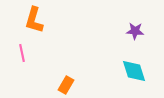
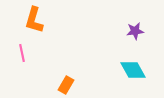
purple star: rotated 12 degrees counterclockwise
cyan diamond: moved 1 px left, 1 px up; rotated 12 degrees counterclockwise
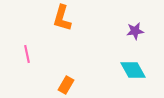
orange L-shape: moved 28 px right, 2 px up
pink line: moved 5 px right, 1 px down
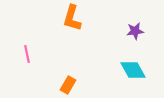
orange L-shape: moved 10 px right
orange rectangle: moved 2 px right
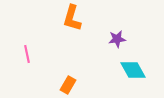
purple star: moved 18 px left, 8 px down
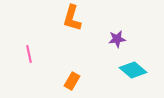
pink line: moved 2 px right
cyan diamond: rotated 20 degrees counterclockwise
orange rectangle: moved 4 px right, 4 px up
